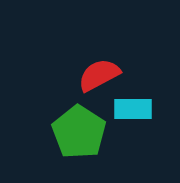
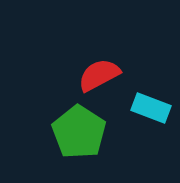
cyan rectangle: moved 18 px right, 1 px up; rotated 21 degrees clockwise
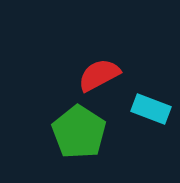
cyan rectangle: moved 1 px down
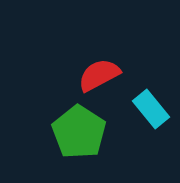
cyan rectangle: rotated 30 degrees clockwise
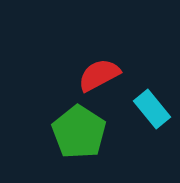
cyan rectangle: moved 1 px right
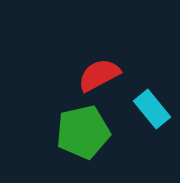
green pentagon: moved 4 px right; rotated 26 degrees clockwise
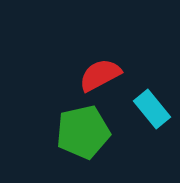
red semicircle: moved 1 px right
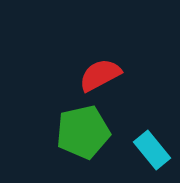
cyan rectangle: moved 41 px down
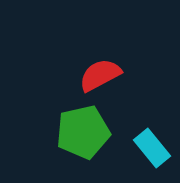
cyan rectangle: moved 2 px up
